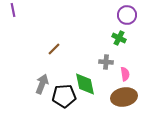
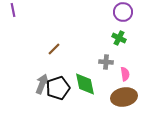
purple circle: moved 4 px left, 3 px up
black pentagon: moved 6 px left, 8 px up; rotated 15 degrees counterclockwise
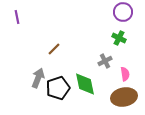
purple line: moved 4 px right, 7 px down
gray cross: moved 1 px left, 1 px up; rotated 32 degrees counterclockwise
gray arrow: moved 4 px left, 6 px up
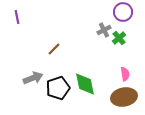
green cross: rotated 24 degrees clockwise
gray cross: moved 1 px left, 31 px up
gray arrow: moved 5 px left; rotated 48 degrees clockwise
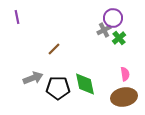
purple circle: moved 10 px left, 6 px down
black pentagon: rotated 20 degrees clockwise
